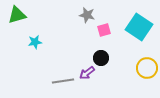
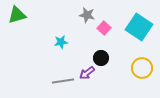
pink square: moved 2 px up; rotated 32 degrees counterclockwise
cyan star: moved 26 px right
yellow circle: moved 5 px left
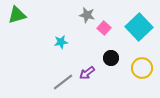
cyan square: rotated 12 degrees clockwise
black circle: moved 10 px right
gray line: moved 1 px down; rotated 30 degrees counterclockwise
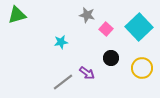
pink square: moved 2 px right, 1 px down
purple arrow: rotated 105 degrees counterclockwise
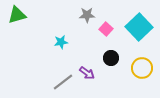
gray star: rotated 14 degrees counterclockwise
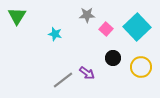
green triangle: moved 1 px down; rotated 42 degrees counterclockwise
cyan square: moved 2 px left
cyan star: moved 6 px left, 8 px up; rotated 24 degrees clockwise
black circle: moved 2 px right
yellow circle: moved 1 px left, 1 px up
gray line: moved 2 px up
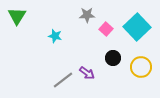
cyan star: moved 2 px down
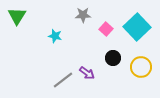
gray star: moved 4 px left
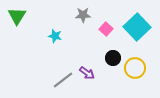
yellow circle: moved 6 px left, 1 px down
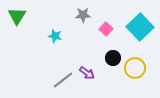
cyan square: moved 3 px right
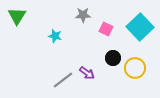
pink square: rotated 16 degrees counterclockwise
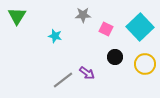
black circle: moved 2 px right, 1 px up
yellow circle: moved 10 px right, 4 px up
